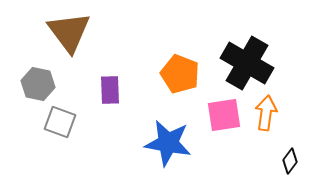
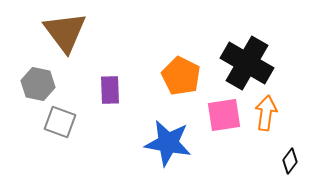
brown triangle: moved 4 px left
orange pentagon: moved 1 px right, 2 px down; rotated 6 degrees clockwise
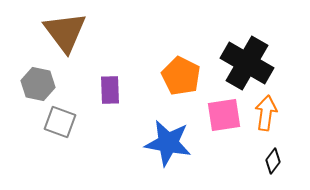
black diamond: moved 17 px left
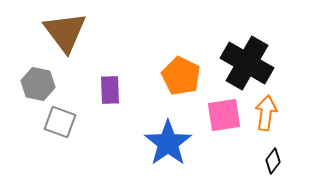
blue star: rotated 27 degrees clockwise
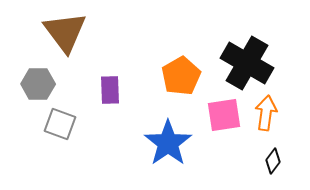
orange pentagon: rotated 15 degrees clockwise
gray hexagon: rotated 12 degrees counterclockwise
gray square: moved 2 px down
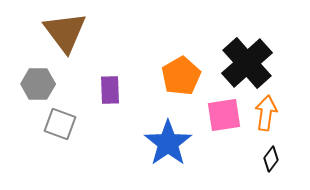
black cross: rotated 18 degrees clockwise
black diamond: moved 2 px left, 2 px up
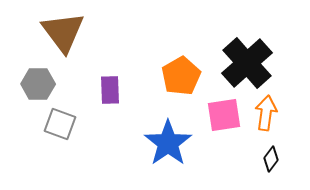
brown triangle: moved 2 px left
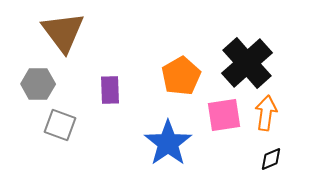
gray square: moved 1 px down
black diamond: rotated 30 degrees clockwise
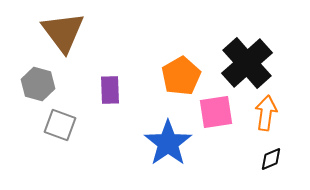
gray hexagon: rotated 16 degrees clockwise
pink square: moved 8 px left, 3 px up
